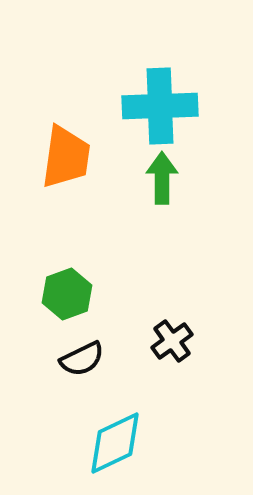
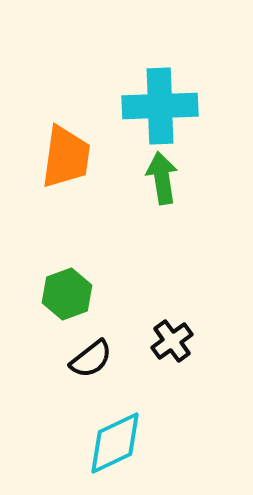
green arrow: rotated 9 degrees counterclockwise
black semicircle: moved 9 px right; rotated 12 degrees counterclockwise
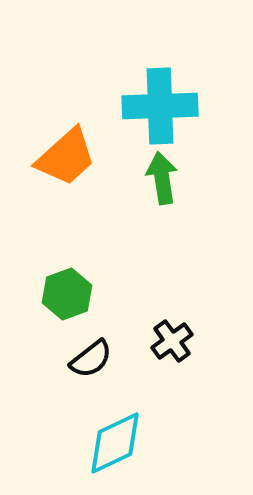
orange trapezoid: rotated 40 degrees clockwise
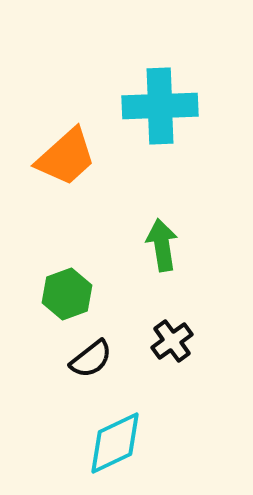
green arrow: moved 67 px down
